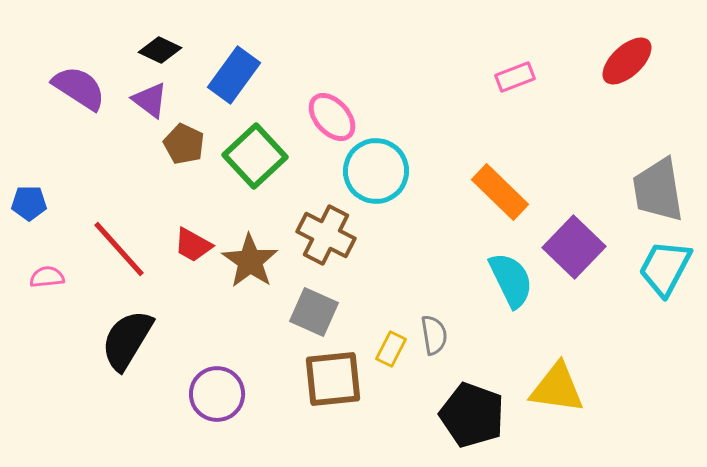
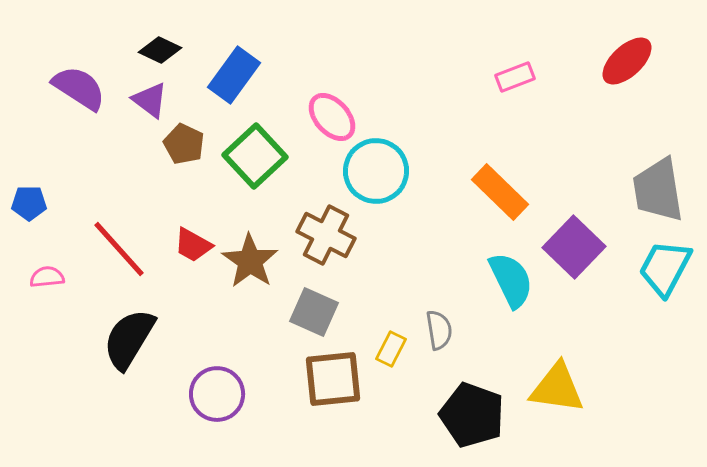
gray semicircle: moved 5 px right, 5 px up
black semicircle: moved 2 px right, 1 px up
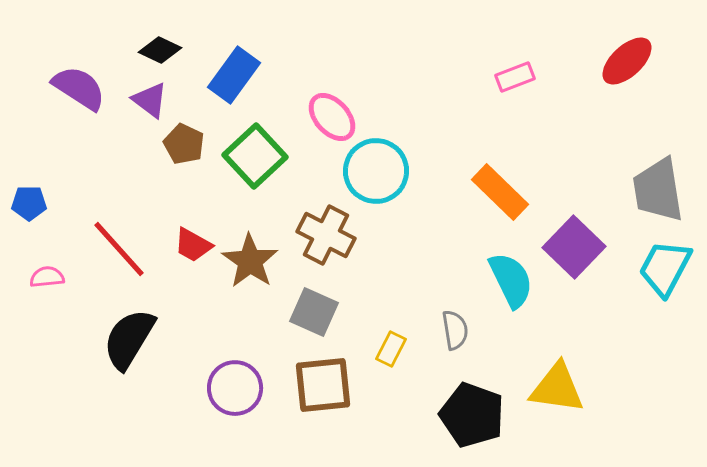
gray semicircle: moved 16 px right
brown square: moved 10 px left, 6 px down
purple circle: moved 18 px right, 6 px up
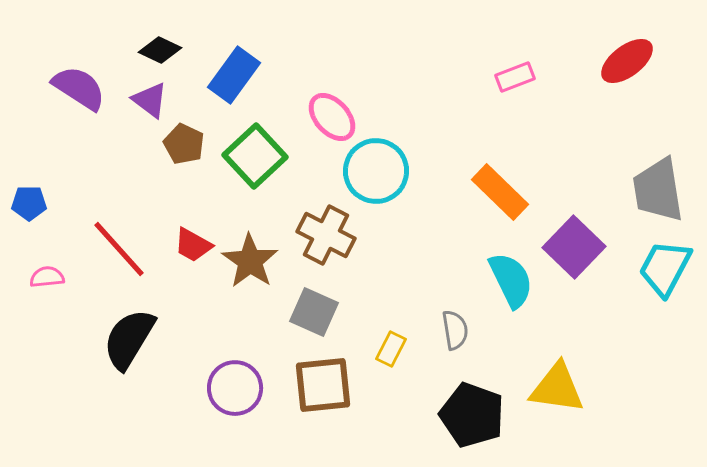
red ellipse: rotated 6 degrees clockwise
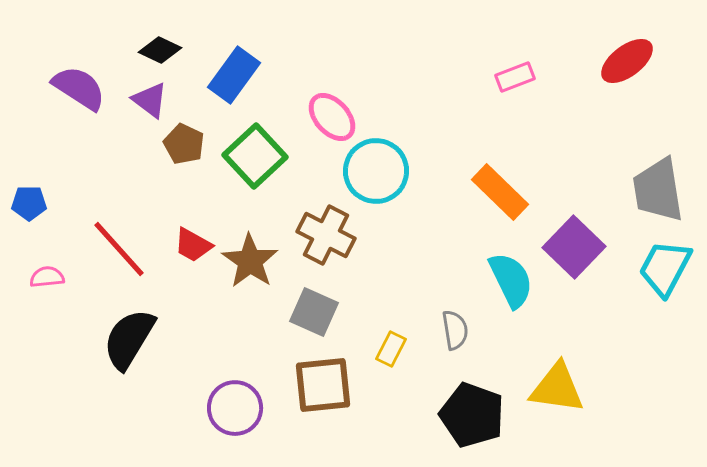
purple circle: moved 20 px down
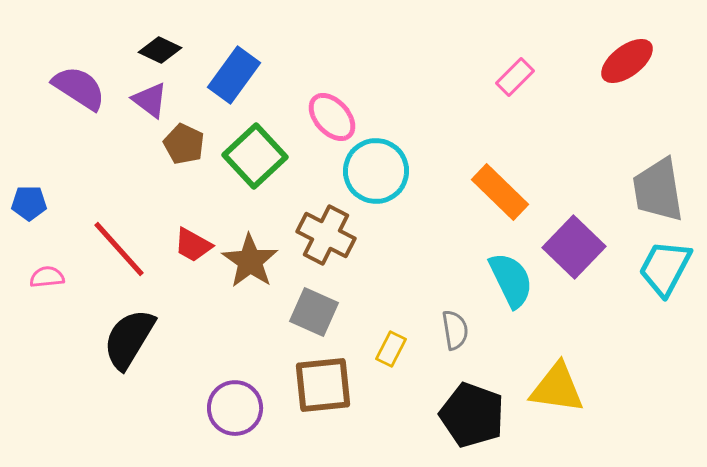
pink rectangle: rotated 24 degrees counterclockwise
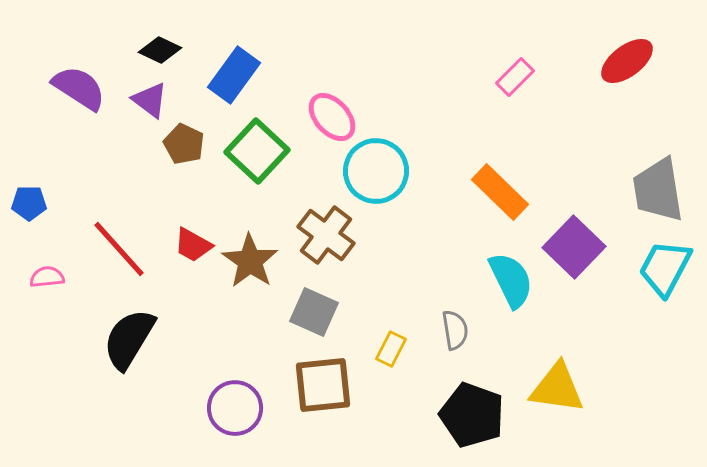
green square: moved 2 px right, 5 px up; rotated 4 degrees counterclockwise
brown cross: rotated 10 degrees clockwise
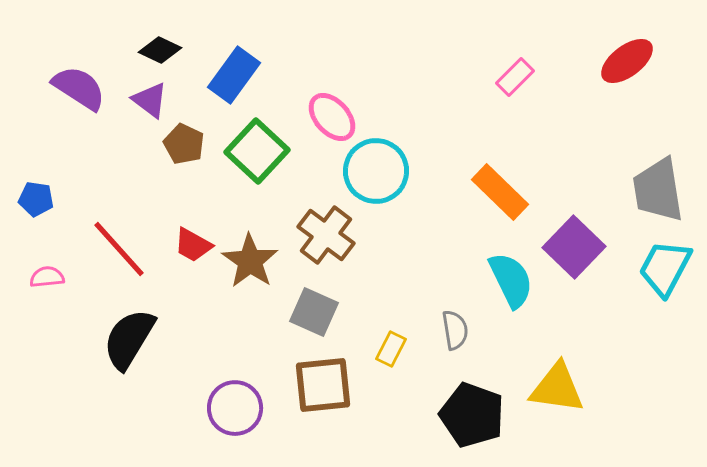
blue pentagon: moved 7 px right, 4 px up; rotated 8 degrees clockwise
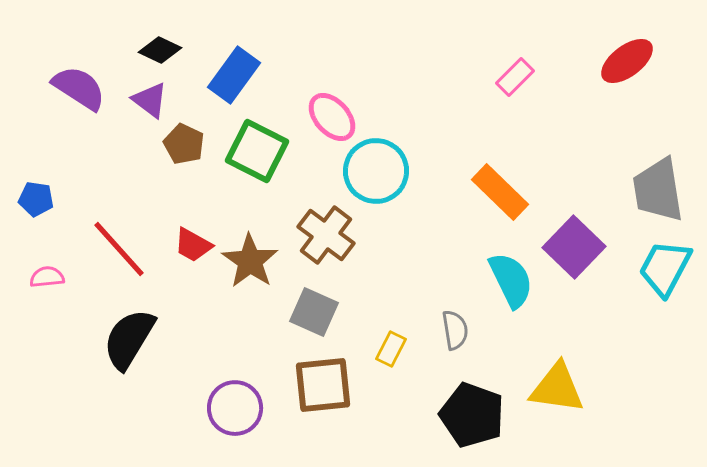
green square: rotated 16 degrees counterclockwise
